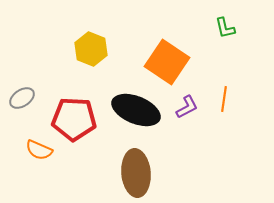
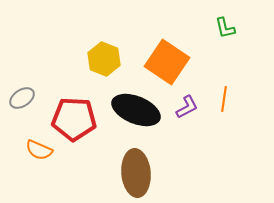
yellow hexagon: moved 13 px right, 10 px down
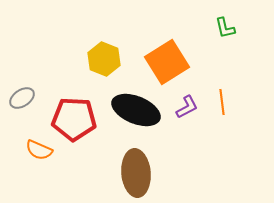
orange square: rotated 24 degrees clockwise
orange line: moved 2 px left, 3 px down; rotated 15 degrees counterclockwise
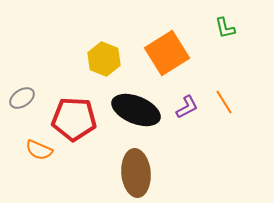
orange square: moved 9 px up
orange line: moved 2 px right; rotated 25 degrees counterclockwise
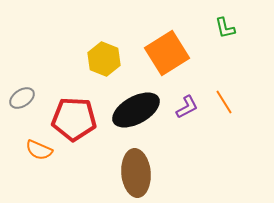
black ellipse: rotated 51 degrees counterclockwise
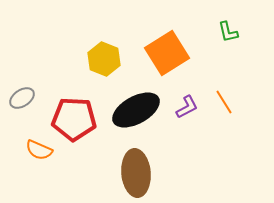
green L-shape: moved 3 px right, 4 px down
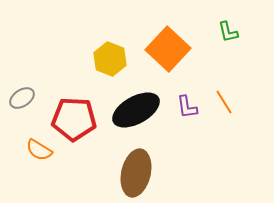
orange square: moved 1 px right, 4 px up; rotated 15 degrees counterclockwise
yellow hexagon: moved 6 px right
purple L-shape: rotated 110 degrees clockwise
orange semicircle: rotated 8 degrees clockwise
brown ellipse: rotated 18 degrees clockwise
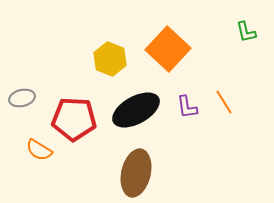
green L-shape: moved 18 px right
gray ellipse: rotated 20 degrees clockwise
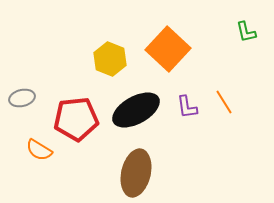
red pentagon: moved 2 px right; rotated 9 degrees counterclockwise
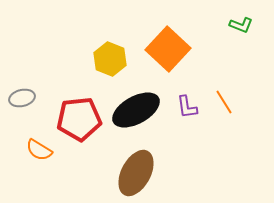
green L-shape: moved 5 px left, 7 px up; rotated 55 degrees counterclockwise
red pentagon: moved 3 px right
brown ellipse: rotated 15 degrees clockwise
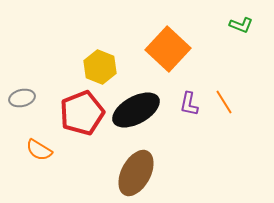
yellow hexagon: moved 10 px left, 8 px down
purple L-shape: moved 2 px right, 3 px up; rotated 20 degrees clockwise
red pentagon: moved 3 px right, 6 px up; rotated 15 degrees counterclockwise
